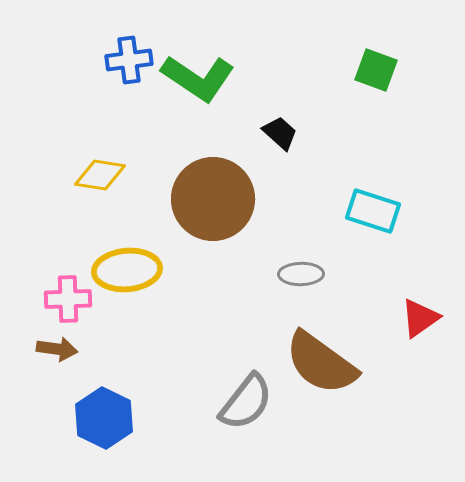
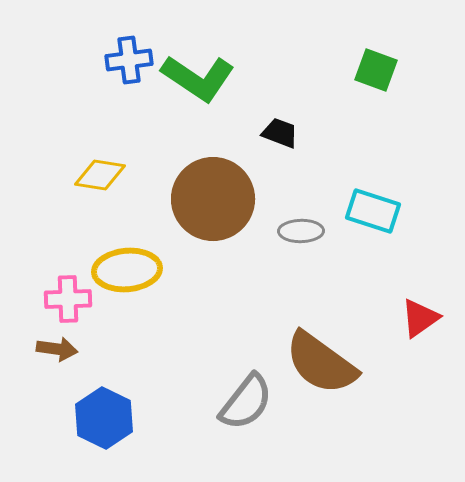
black trapezoid: rotated 21 degrees counterclockwise
gray ellipse: moved 43 px up
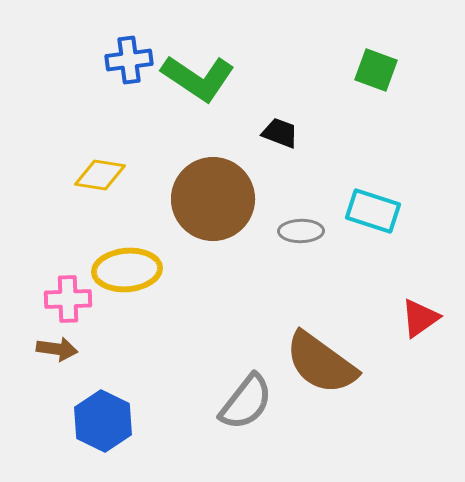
blue hexagon: moved 1 px left, 3 px down
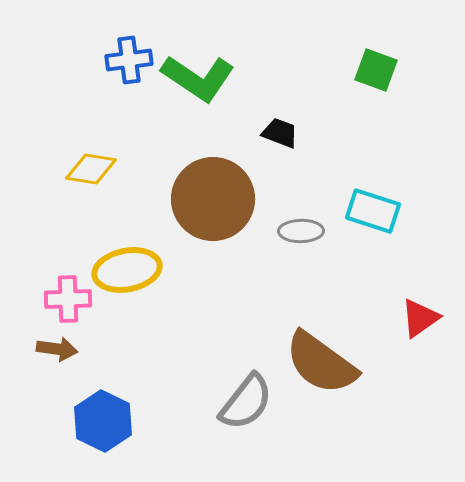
yellow diamond: moved 9 px left, 6 px up
yellow ellipse: rotated 6 degrees counterclockwise
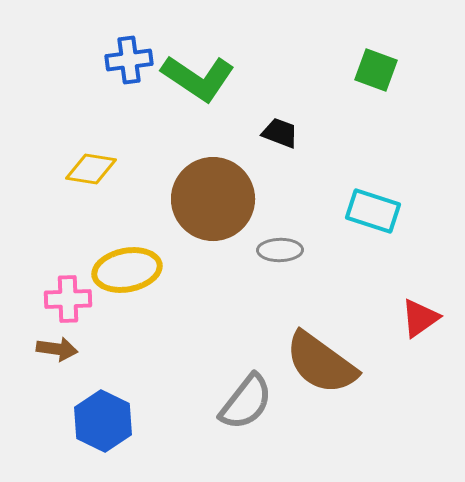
gray ellipse: moved 21 px left, 19 px down
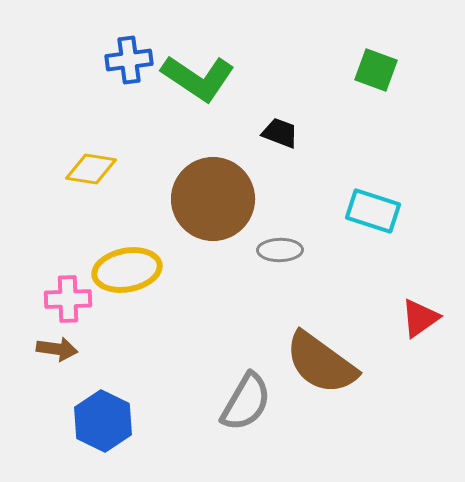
gray semicircle: rotated 8 degrees counterclockwise
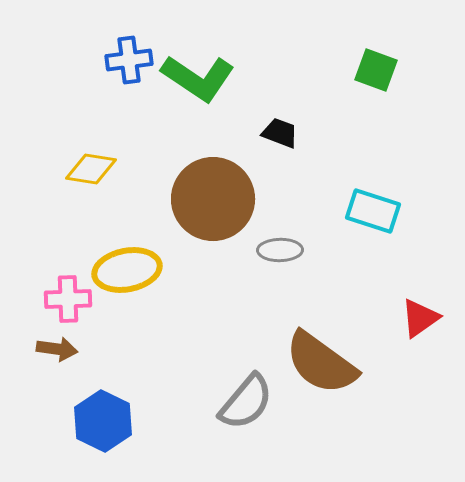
gray semicircle: rotated 10 degrees clockwise
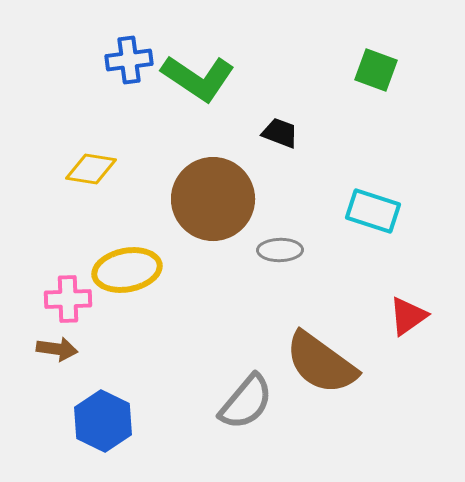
red triangle: moved 12 px left, 2 px up
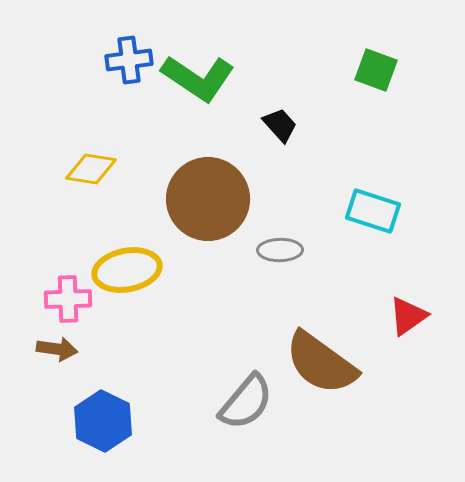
black trapezoid: moved 8 px up; rotated 27 degrees clockwise
brown circle: moved 5 px left
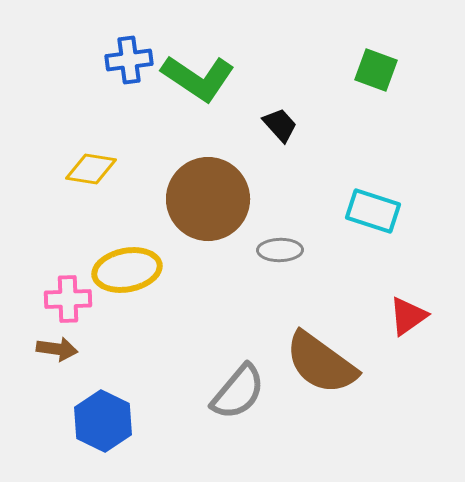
gray semicircle: moved 8 px left, 10 px up
